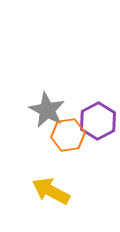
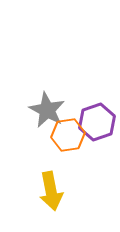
purple hexagon: moved 1 px left, 1 px down; rotated 9 degrees clockwise
yellow arrow: rotated 129 degrees counterclockwise
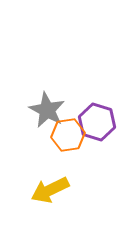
purple hexagon: rotated 24 degrees counterclockwise
yellow arrow: moved 1 px left, 1 px up; rotated 75 degrees clockwise
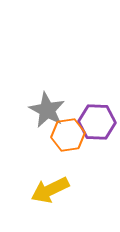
purple hexagon: rotated 15 degrees counterclockwise
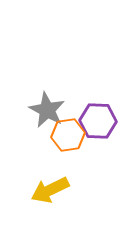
purple hexagon: moved 1 px right, 1 px up
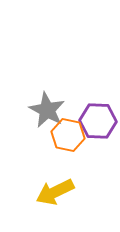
orange hexagon: rotated 20 degrees clockwise
yellow arrow: moved 5 px right, 2 px down
